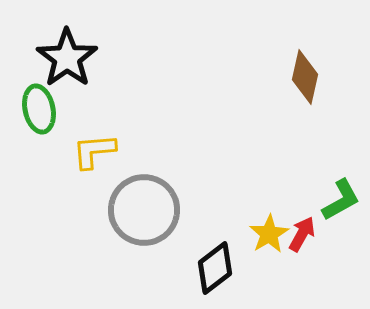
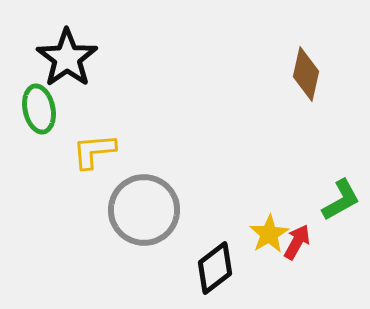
brown diamond: moved 1 px right, 3 px up
red arrow: moved 5 px left, 8 px down
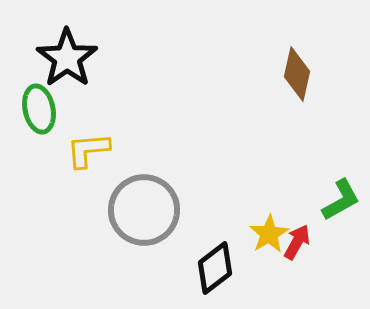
brown diamond: moved 9 px left
yellow L-shape: moved 6 px left, 1 px up
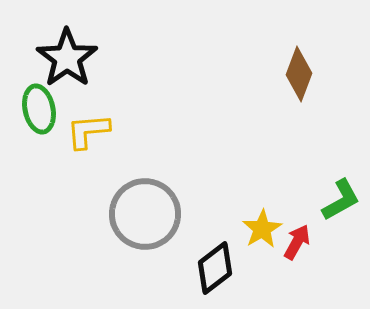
brown diamond: moved 2 px right; rotated 8 degrees clockwise
yellow L-shape: moved 19 px up
gray circle: moved 1 px right, 4 px down
yellow star: moved 7 px left, 5 px up
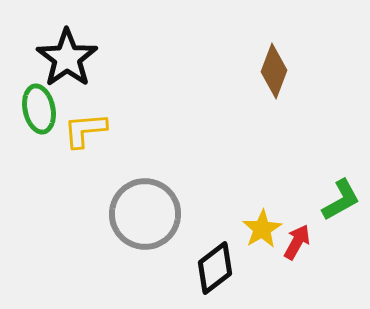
brown diamond: moved 25 px left, 3 px up
yellow L-shape: moved 3 px left, 1 px up
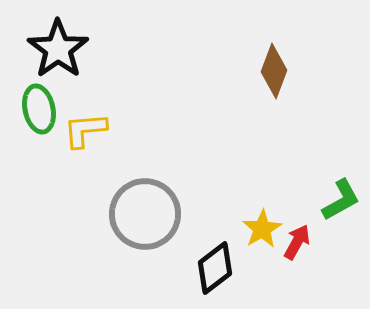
black star: moved 9 px left, 9 px up
